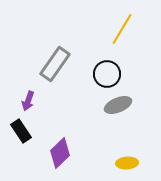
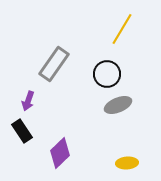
gray rectangle: moved 1 px left
black rectangle: moved 1 px right
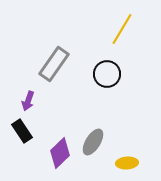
gray ellipse: moved 25 px left, 37 px down; rotated 36 degrees counterclockwise
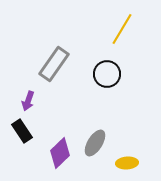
gray ellipse: moved 2 px right, 1 px down
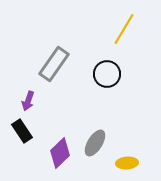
yellow line: moved 2 px right
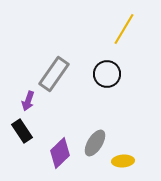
gray rectangle: moved 10 px down
yellow ellipse: moved 4 px left, 2 px up
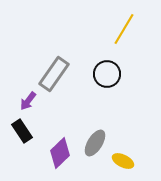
purple arrow: rotated 18 degrees clockwise
yellow ellipse: rotated 30 degrees clockwise
